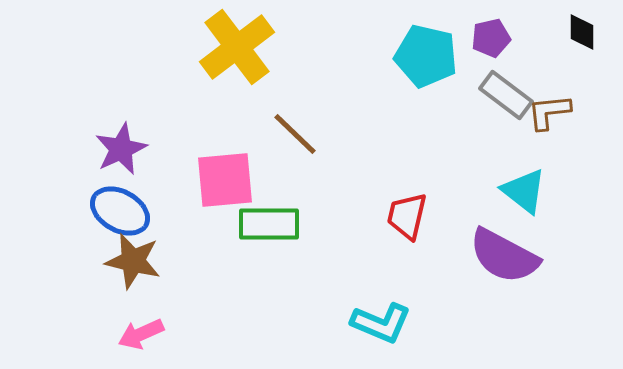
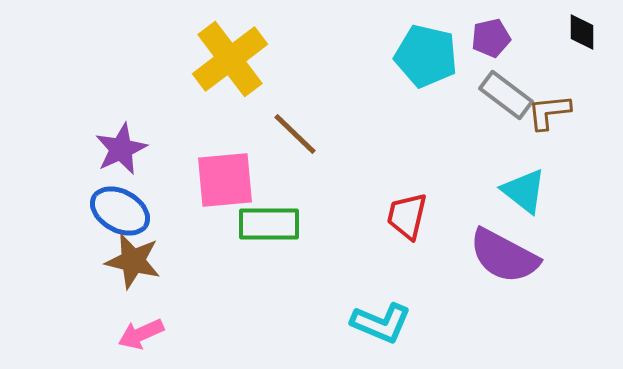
yellow cross: moved 7 px left, 12 px down
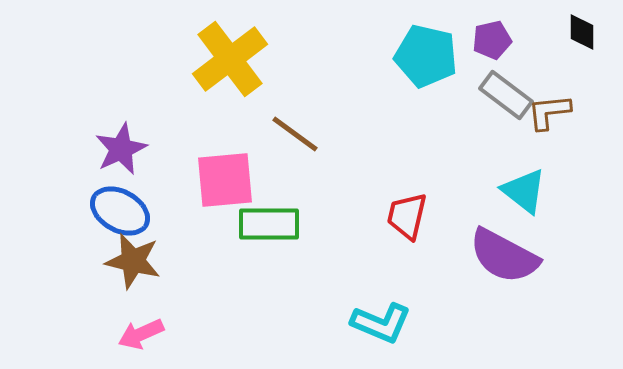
purple pentagon: moved 1 px right, 2 px down
brown line: rotated 8 degrees counterclockwise
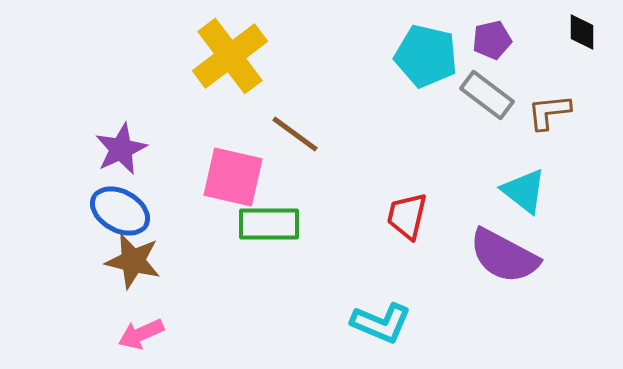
yellow cross: moved 3 px up
gray rectangle: moved 19 px left
pink square: moved 8 px right, 3 px up; rotated 18 degrees clockwise
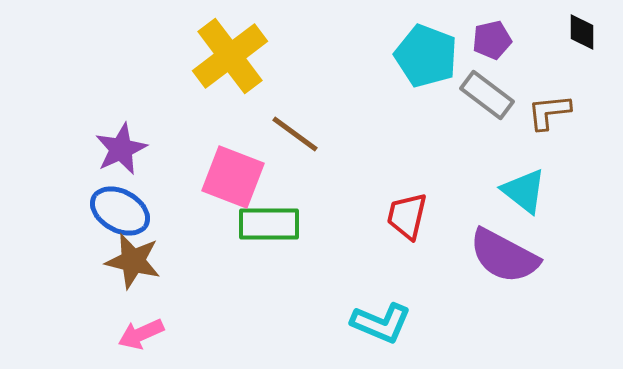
cyan pentagon: rotated 8 degrees clockwise
pink square: rotated 8 degrees clockwise
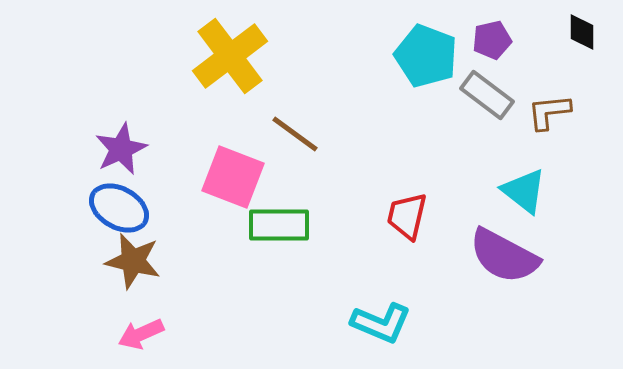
blue ellipse: moved 1 px left, 3 px up
green rectangle: moved 10 px right, 1 px down
